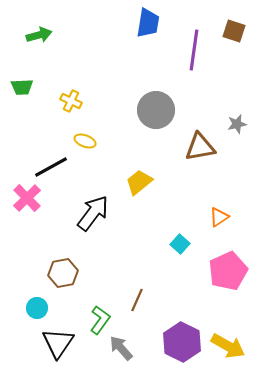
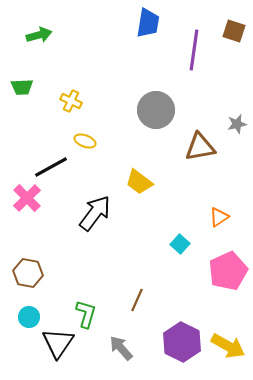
yellow trapezoid: rotated 104 degrees counterclockwise
black arrow: moved 2 px right
brown hexagon: moved 35 px left; rotated 20 degrees clockwise
cyan circle: moved 8 px left, 9 px down
green L-shape: moved 14 px left, 6 px up; rotated 20 degrees counterclockwise
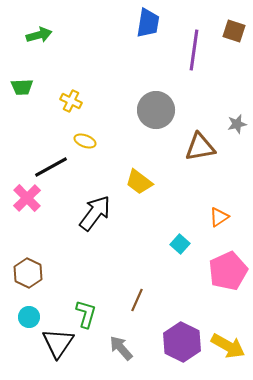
brown hexagon: rotated 16 degrees clockwise
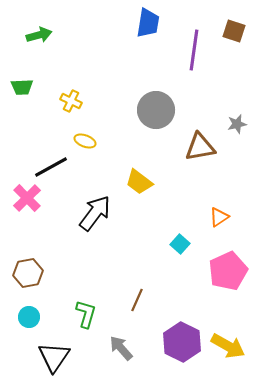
brown hexagon: rotated 24 degrees clockwise
black triangle: moved 4 px left, 14 px down
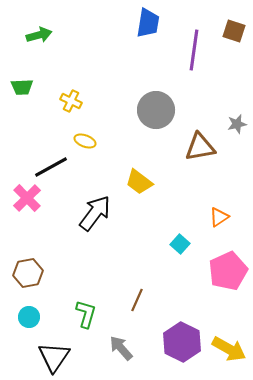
yellow arrow: moved 1 px right, 3 px down
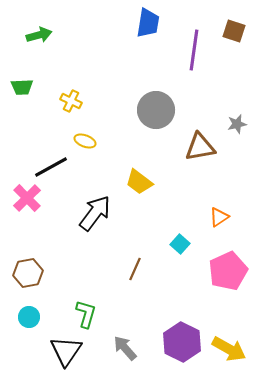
brown line: moved 2 px left, 31 px up
gray arrow: moved 4 px right
black triangle: moved 12 px right, 6 px up
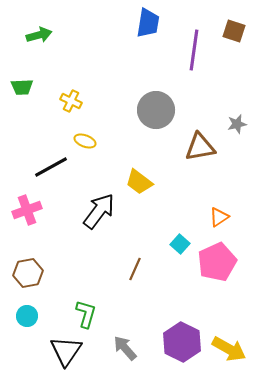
pink cross: moved 12 px down; rotated 24 degrees clockwise
black arrow: moved 4 px right, 2 px up
pink pentagon: moved 11 px left, 9 px up
cyan circle: moved 2 px left, 1 px up
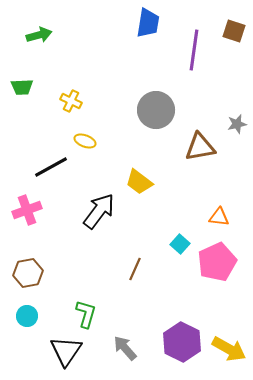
orange triangle: rotated 40 degrees clockwise
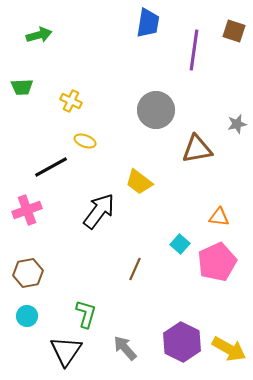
brown triangle: moved 3 px left, 2 px down
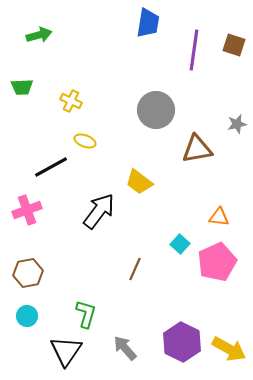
brown square: moved 14 px down
